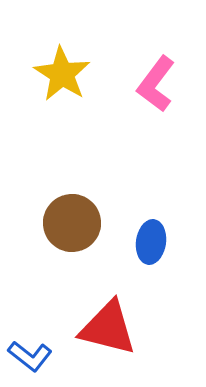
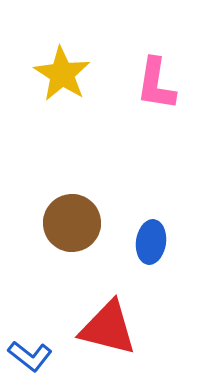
pink L-shape: rotated 28 degrees counterclockwise
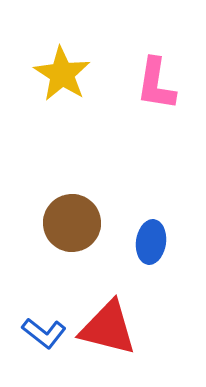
blue L-shape: moved 14 px right, 23 px up
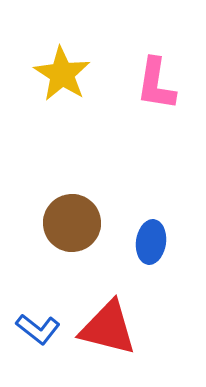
blue L-shape: moved 6 px left, 4 px up
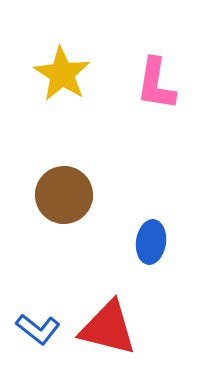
brown circle: moved 8 px left, 28 px up
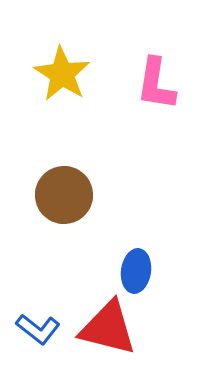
blue ellipse: moved 15 px left, 29 px down
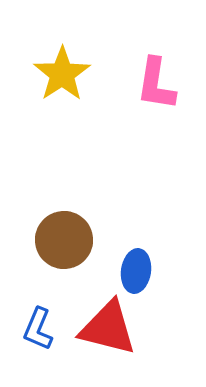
yellow star: rotated 6 degrees clockwise
brown circle: moved 45 px down
blue L-shape: rotated 75 degrees clockwise
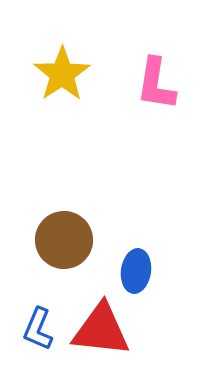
red triangle: moved 7 px left, 2 px down; rotated 8 degrees counterclockwise
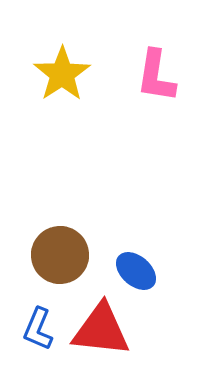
pink L-shape: moved 8 px up
brown circle: moved 4 px left, 15 px down
blue ellipse: rotated 57 degrees counterclockwise
